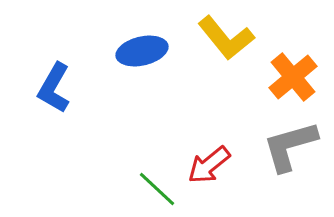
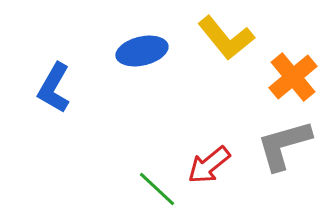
gray L-shape: moved 6 px left, 1 px up
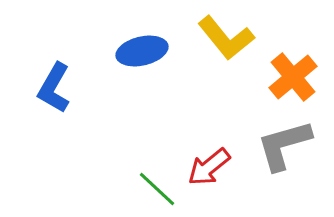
red arrow: moved 2 px down
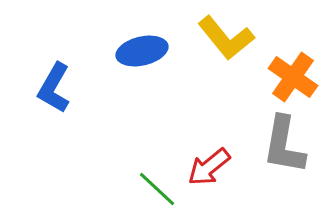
orange cross: rotated 15 degrees counterclockwise
gray L-shape: rotated 64 degrees counterclockwise
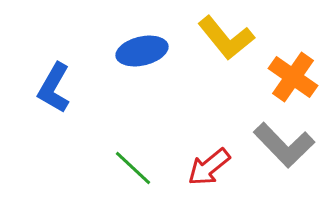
gray L-shape: rotated 54 degrees counterclockwise
green line: moved 24 px left, 21 px up
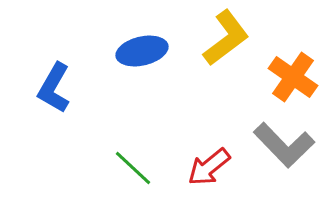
yellow L-shape: rotated 88 degrees counterclockwise
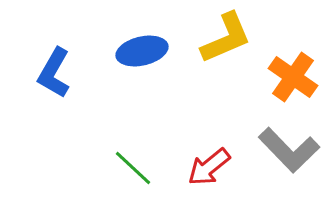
yellow L-shape: rotated 14 degrees clockwise
blue L-shape: moved 15 px up
gray L-shape: moved 5 px right, 5 px down
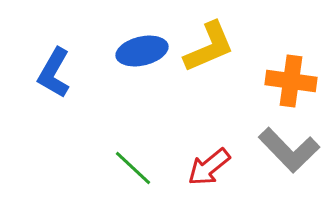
yellow L-shape: moved 17 px left, 9 px down
orange cross: moved 2 px left, 4 px down; rotated 27 degrees counterclockwise
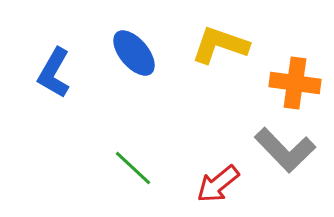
yellow L-shape: moved 11 px right, 2 px up; rotated 138 degrees counterclockwise
blue ellipse: moved 8 px left, 2 px down; rotated 63 degrees clockwise
orange cross: moved 4 px right, 2 px down
gray L-shape: moved 4 px left
red arrow: moved 9 px right, 17 px down
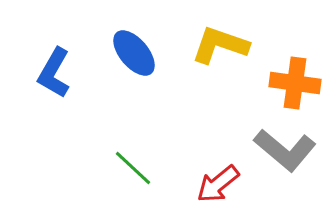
gray L-shape: rotated 6 degrees counterclockwise
